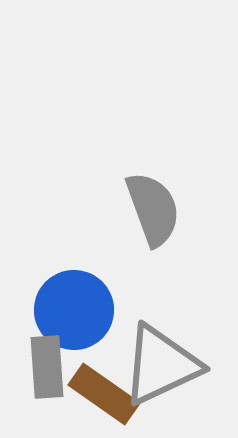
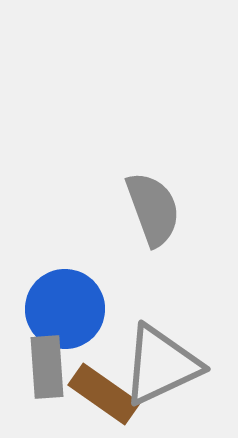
blue circle: moved 9 px left, 1 px up
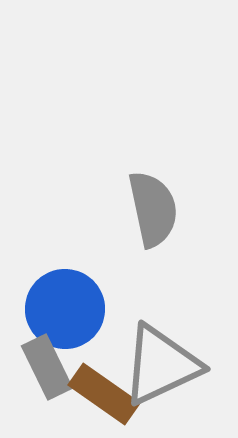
gray semicircle: rotated 8 degrees clockwise
gray rectangle: rotated 22 degrees counterclockwise
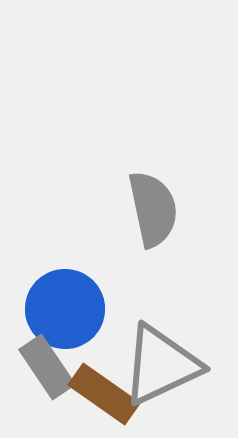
gray rectangle: rotated 8 degrees counterclockwise
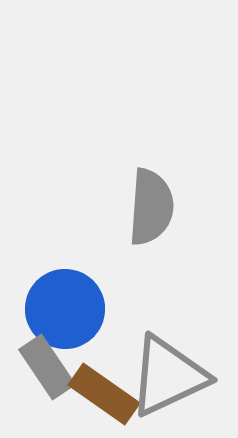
gray semicircle: moved 2 px left, 2 px up; rotated 16 degrees clockwise
gray triangle: moved 7 px right, 11 px down
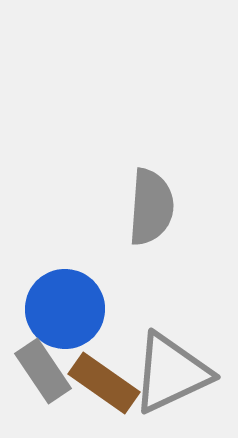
gray rectangle: moved 4 px left, 4 px down
gray triangle: moved 3 px right, 3 px up
brown rectangle: moved 11 px up
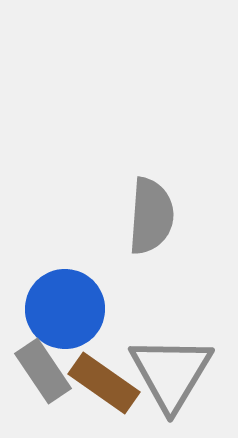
gray semicircle: moved 9 px down
gray triangle: rotated 34 degrees counterclockwise
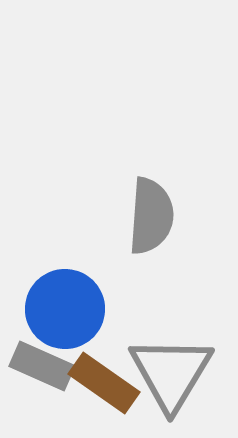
gray rectangle: moved 1 px left, 5 px up; rotated 32 degrees counterclockwise
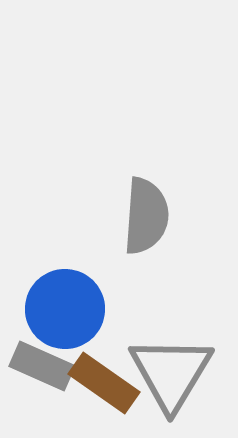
gray semicircle: moved 5 px left
